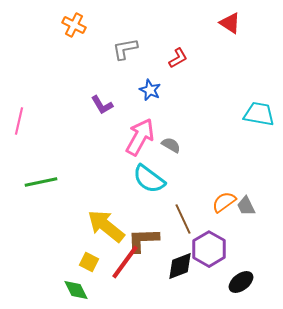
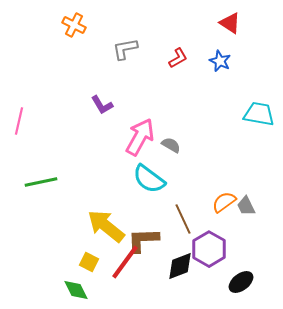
blue star: moved 70 px right, 29 px up
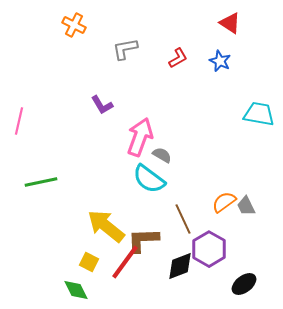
pink arrow: rotated 9 degrees counterclockwise
gray semicircle: moved 9 px left, 10 px down
black ellipse: moved 3 px right, 2 px down
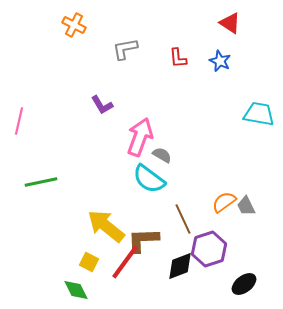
red L-shape: rotated 115 degrees clockwise
purple hexagon: rotated 12 degrees clockwise
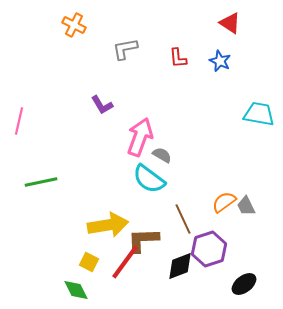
yellow arrow: moved 2 px right, 1 px up; rotated 132 degrees clockwise
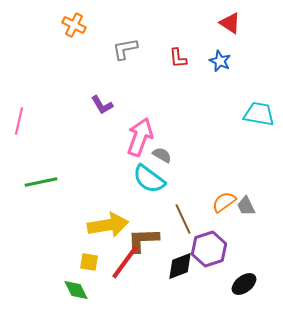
yellow square: rotated 18 degrees counterclockwise
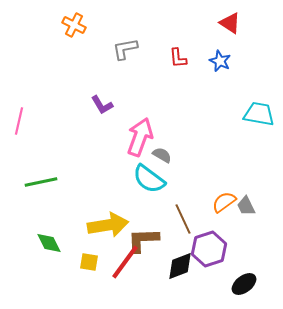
green diamond: moved 27 px left, 47 px up
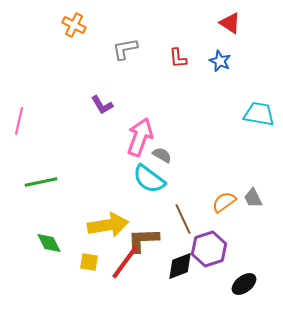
gray trapezoid: moved 7 px right, 8 px up
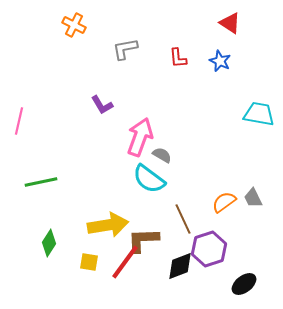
green diamond: rotated 60 degrees clockwise
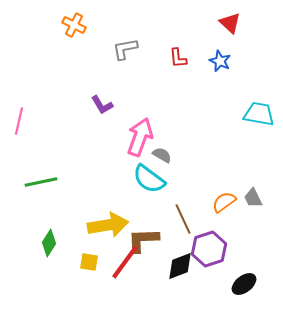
red triangle: rotated 10 degrees clockwise
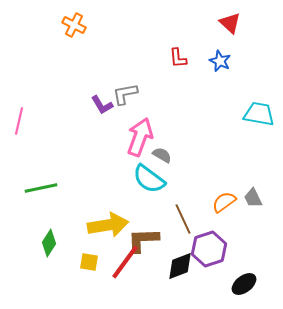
gray L-shape: moved 45 px down
green line: moved 6 px down
